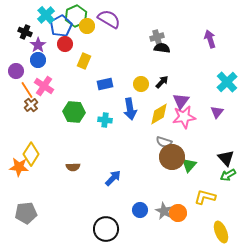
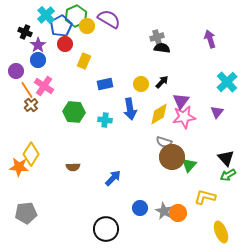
blue circle at (140, 210): moved 2 px up
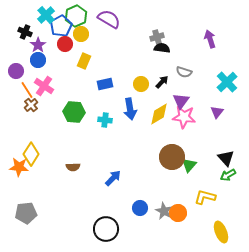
yellow circle at (87, 26): moved 6 px left, 8 px down
pink star at (184, 117): rotated 15 degrees clockwise
gray semicircle at (164, 142): moved 20 px right, 70 px up
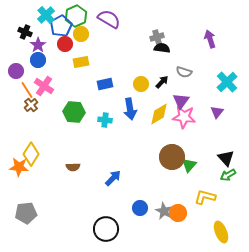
yellow rectangle at (84, 61): moved 3 px left, 1 px down; rotated 56 degrees clockwise
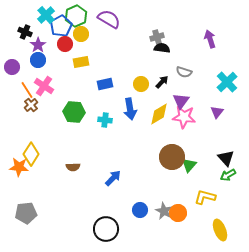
purple circle at (16, 71): moved 4 px left, 4 px up
blue circle at (140, 208): moved 2 px down
yellow ellipse at (221, 232): moved 1 px left, 2 px up
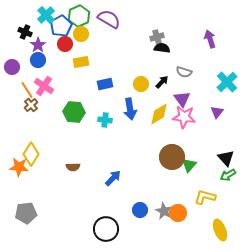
green hexagon at (76, 16): moved 3 px right
purple triangle at (181, 101): moved 1 px right, 2 px up; rotated 12 degrees counterclockwise
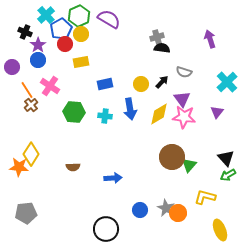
blue pentagon at (61, 26): moved 3 px down
pink cross at (44, 86): moved 6 px right
cyan cross at (105, 120): moved 4 px up
blue arrow at (113, 178): rotated 42 degrees clockwise
gray star at (164, 211): moved 2 px right, 3 px up
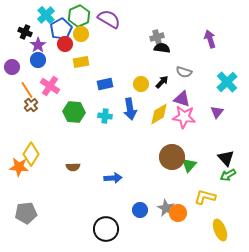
purple triangle at (182, 99): rotated 36 degrees counterclockwise
